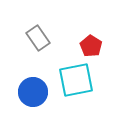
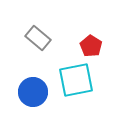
gray rectangle: rotated 15 degrees counterclockwise
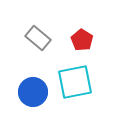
red pentagon: moved 9 px left, 6 px up
cyan square: moved 1 px left, 2 px down
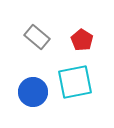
gray rectangle: moved 1 px left, 1 px up
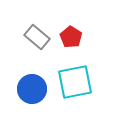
red pentagon: moved 11 px left, 3 px up
blue circle: moved 1 px left, 3 px up
